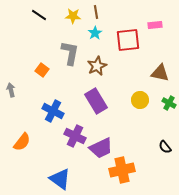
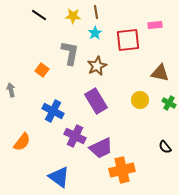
blue triangle: moved 1 px left, 2 px up
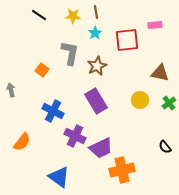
red square: moved 1 px left
green cross: rotated 24 degrees clockwise
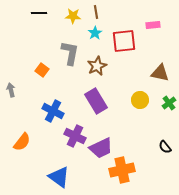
black line: moved 2 px up; rotated 35 degrees counterclockwise
pink rectangle: moved 2 px left
red square: moved 3 px left, 1 px down
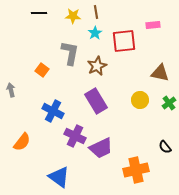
orange cross: moved 14 px right
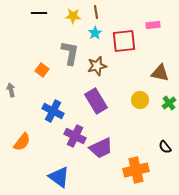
brown star: rotated 12 degrees clockwise
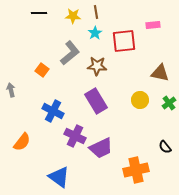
gray L-shape: rotated 40 degrees clockwise
brown star: rotated 18 degrees clockwise
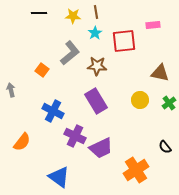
orange cross: rotated 20 degrees counterclockwise
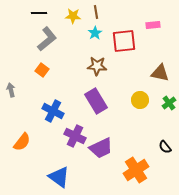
gray L-shape: moved 23 px left, 14 px up
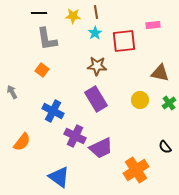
gray L-shape: rotated 120 degrees clockwise
gray arrow: moved 1 px right, 2 px down; rotated 16 degrees counterclockwise
purple rectangle: moved 2 px up
